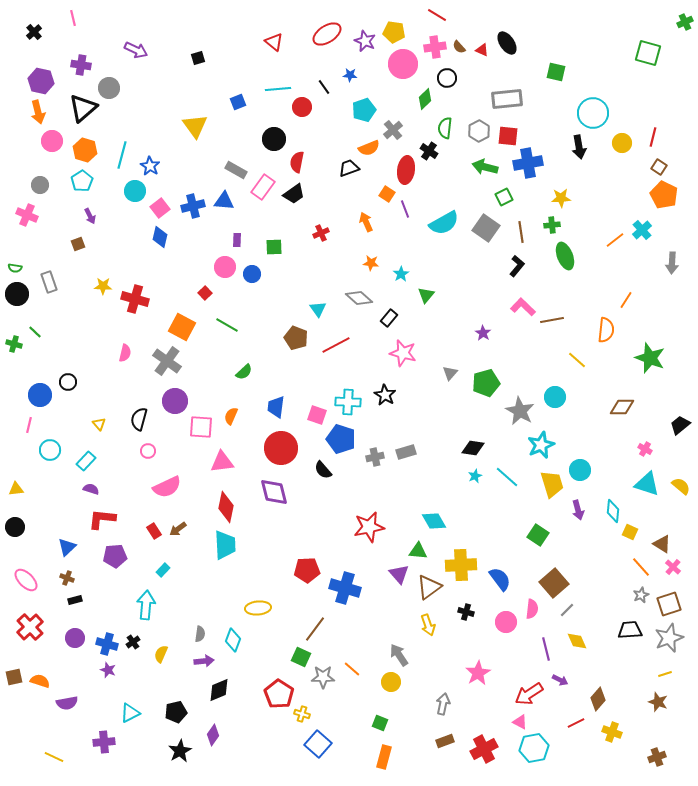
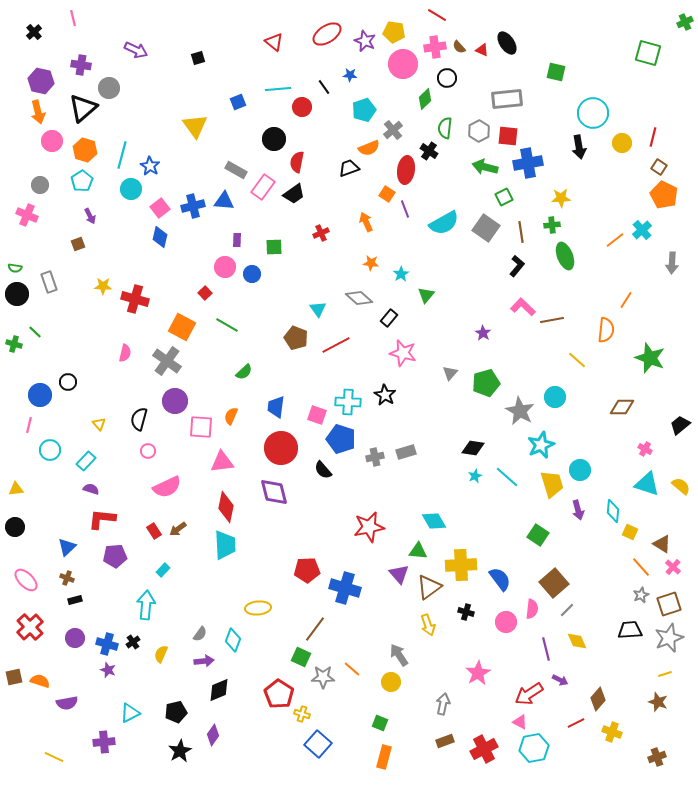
cyan circle at (135, 191): moved 4 px left, 2 px up
gray semicircle at (200, 634): rotated 28 degrees clockwise
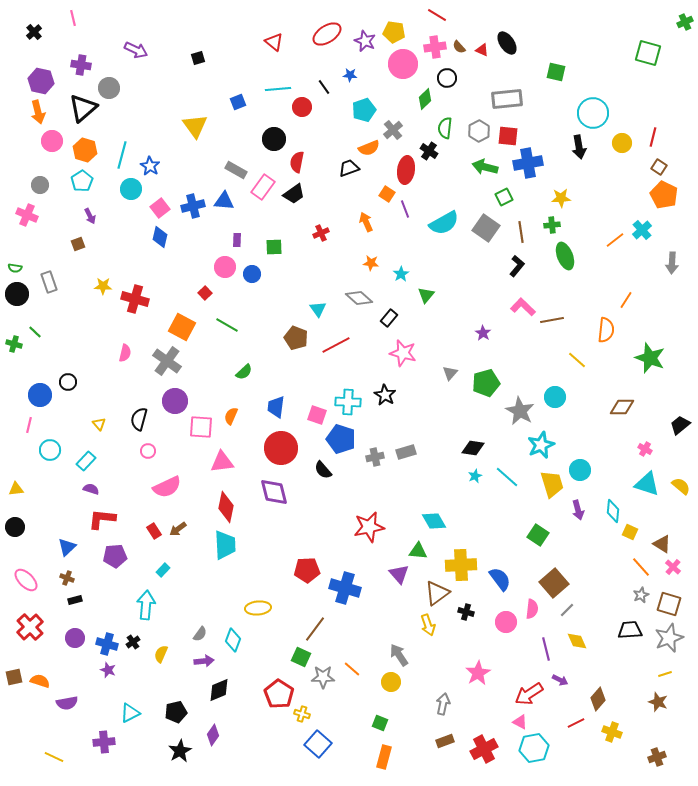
brown triangle at (429, 587): moved 8 px right, 6 px down
brown square at (669, 604): rotated 35 degrees clockwise
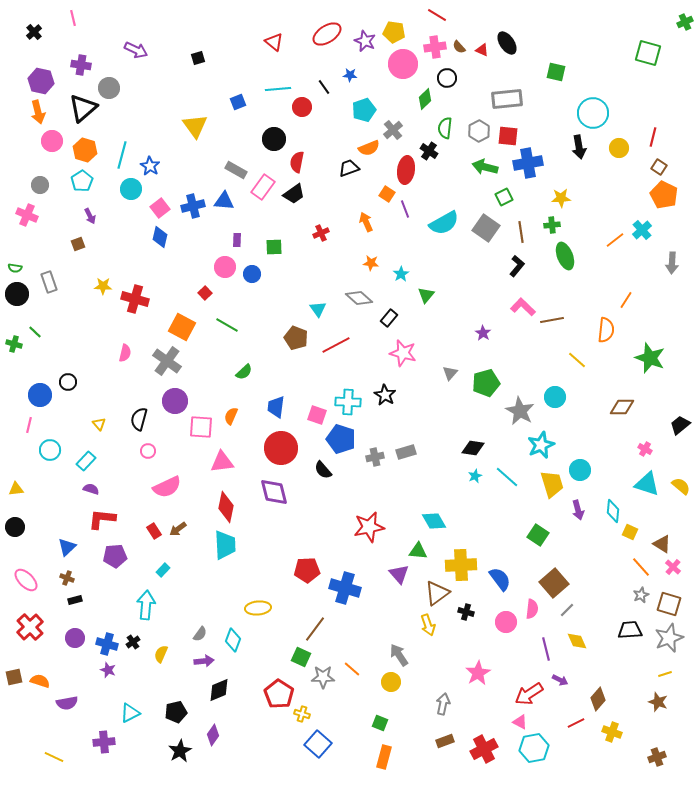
yellow circle at (622, 143): moved 3 px left, 5 px down
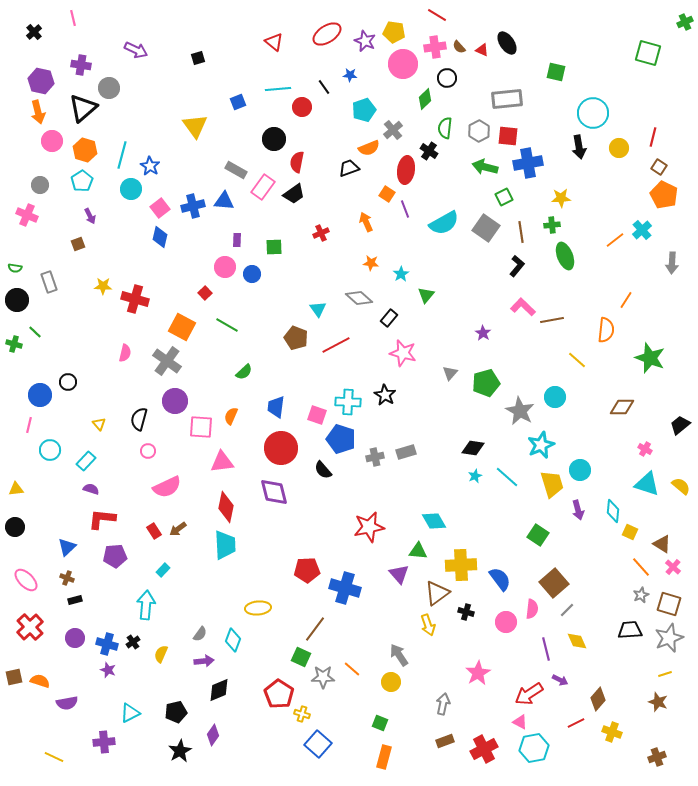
black circle at (17, 294): moved 6 px down
